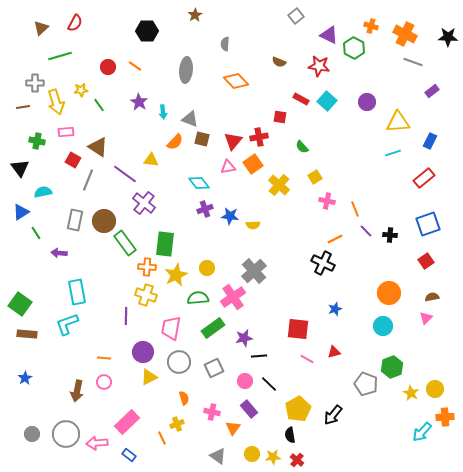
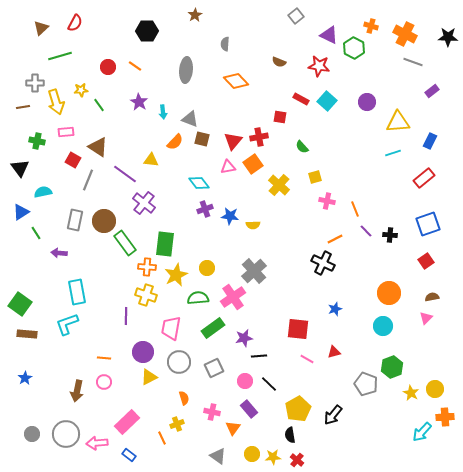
yellow square at (315, 177): rotated 16 degrees clockwise
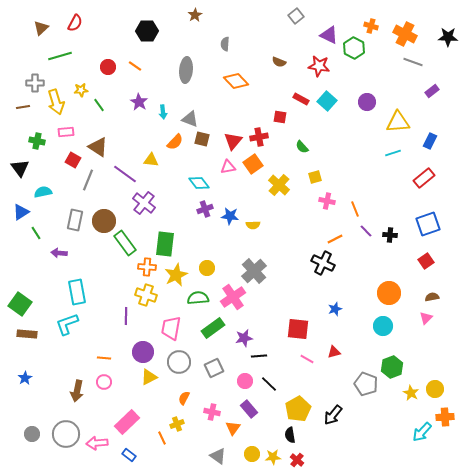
orange semicircle at (184, 398): rotated 136 degrees counterclockwise
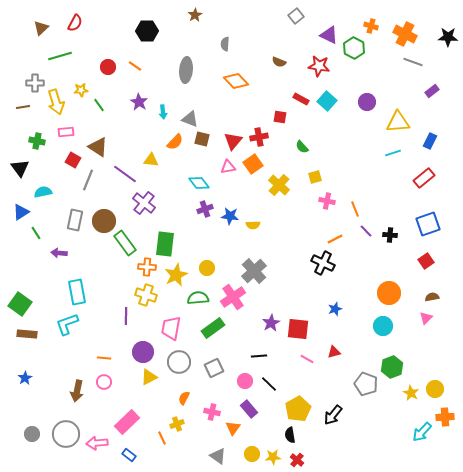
purple star at (244, 338): moved 27 px right, 15 px up; rotated 18 degrees counterclockwise
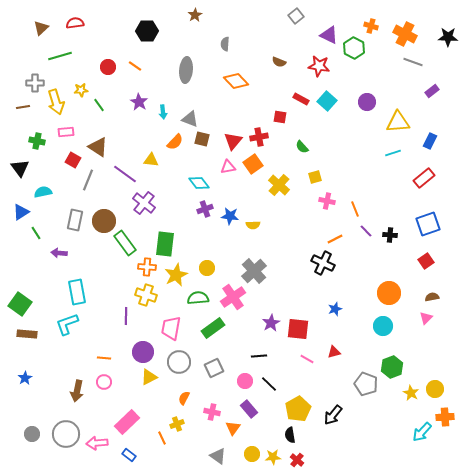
red semicircle at (75, 23): rotated 126 degrees counterclockwise
